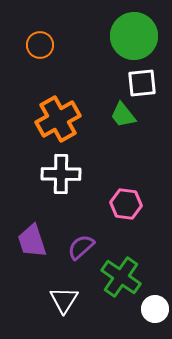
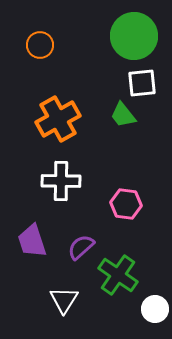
white cross: moved 7 px down
green cross: moved 3 px left, 2 px up
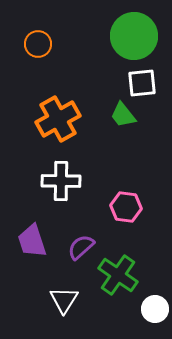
orange circle: moved 2 px left, 1 px up
pink hexagon: moved 3 px down
